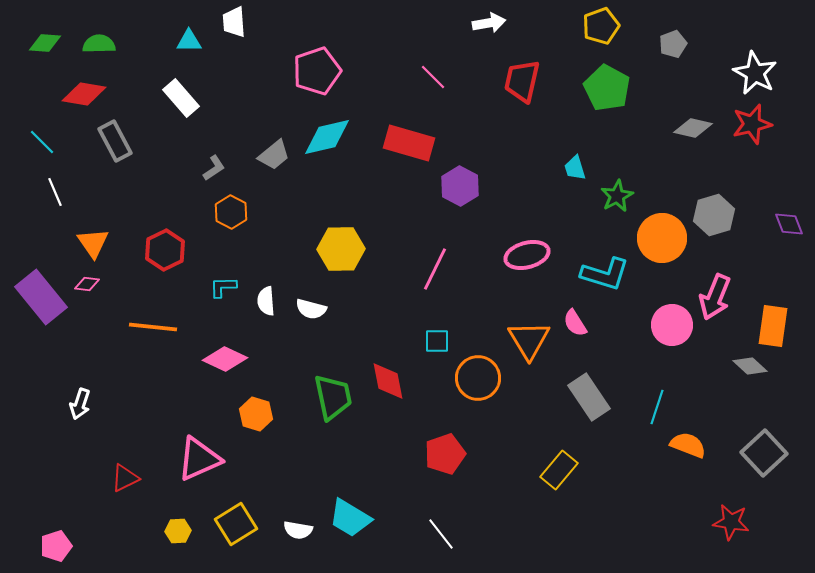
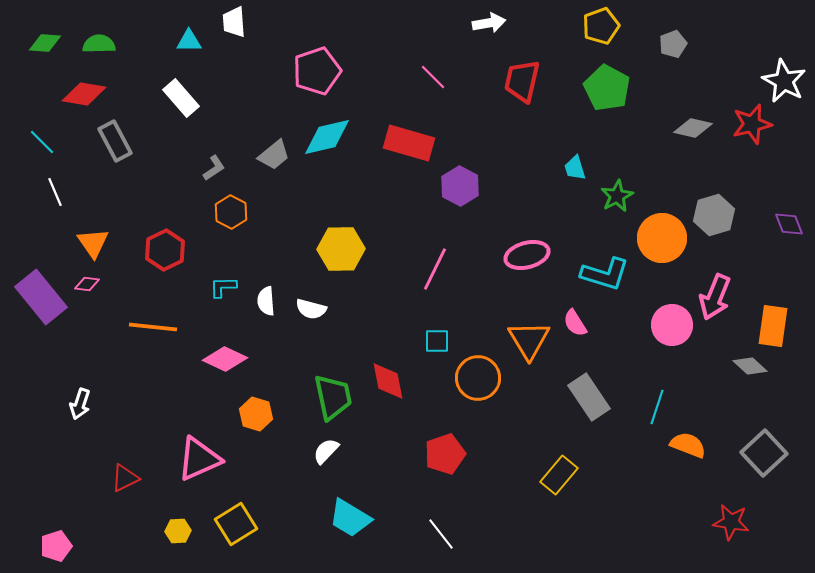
white star at (755, 73): moved 29 px right, 8 px down
yellow rectangle at (559, 470): moved 5 px down
white semicircle at (298, 530): moved 28 px right, 79 px up; rotated 124 degrees clockwise
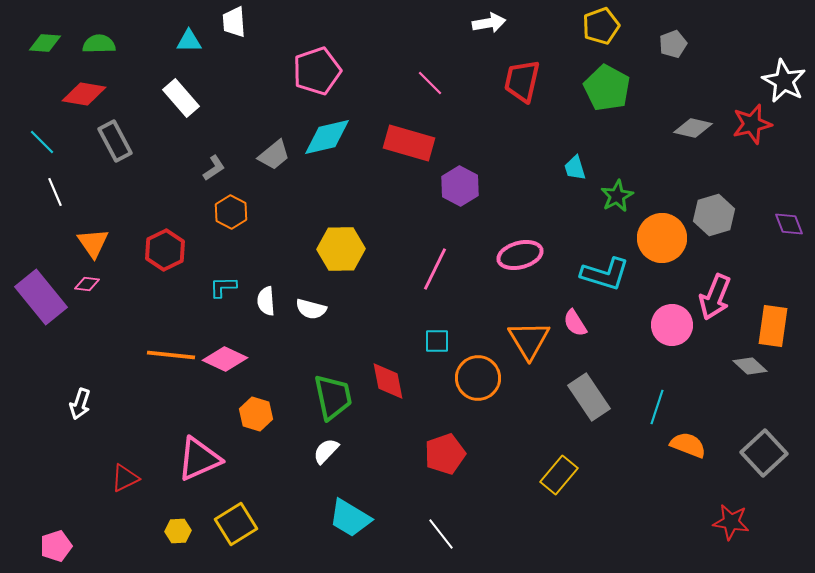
pink line at (433, 77): moved 3 px left, 6 px down
pink ellipse at (527, 255): moved 7 px left
orange line at (153, 327): moved 18 px right, 28 px down
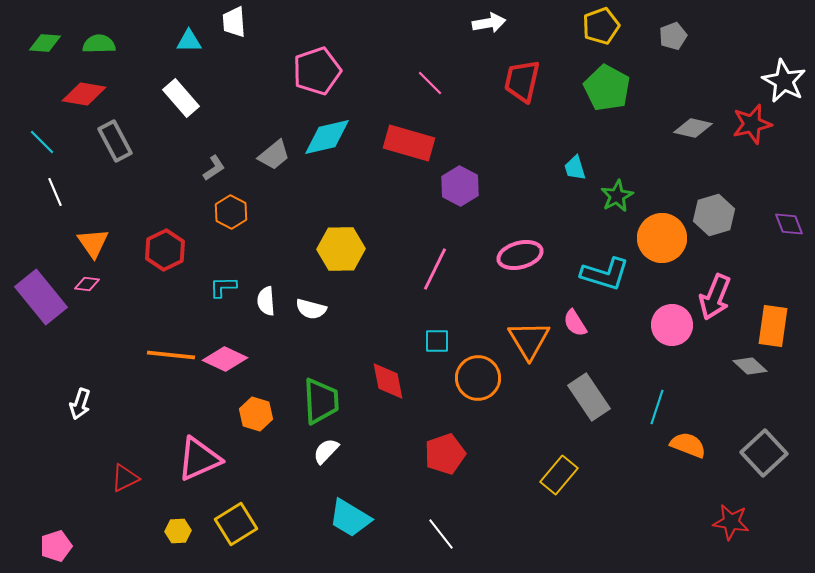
gray pentagon at (673, 44): moved 8 px up
green trapezoid at (333, 397): moved 12 px left, 4 px down; rotated 9 degrees clockwise
